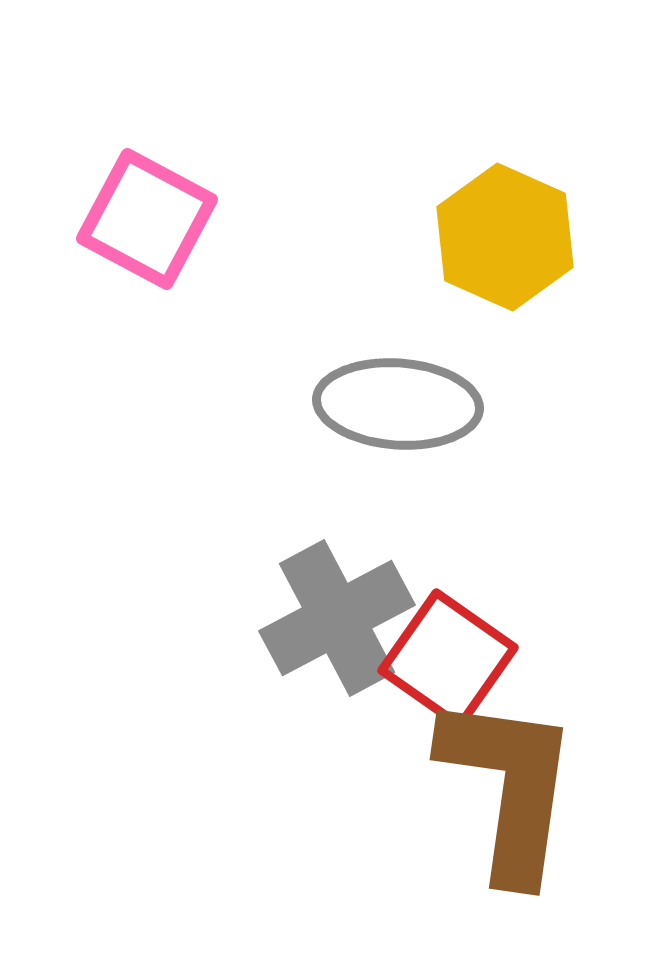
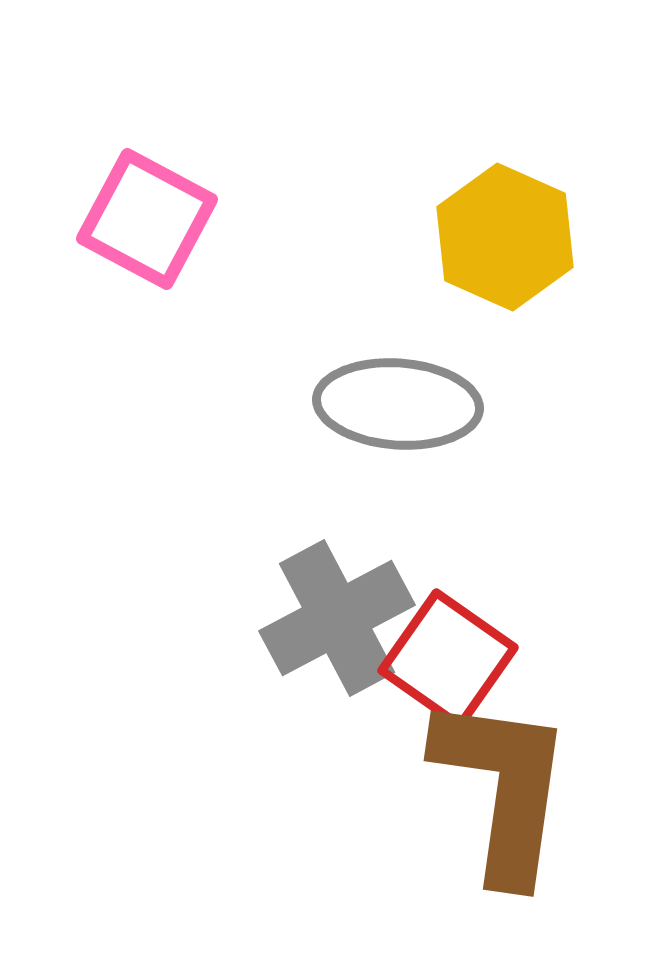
brown L-shape: moved 6 px left, 1 px down
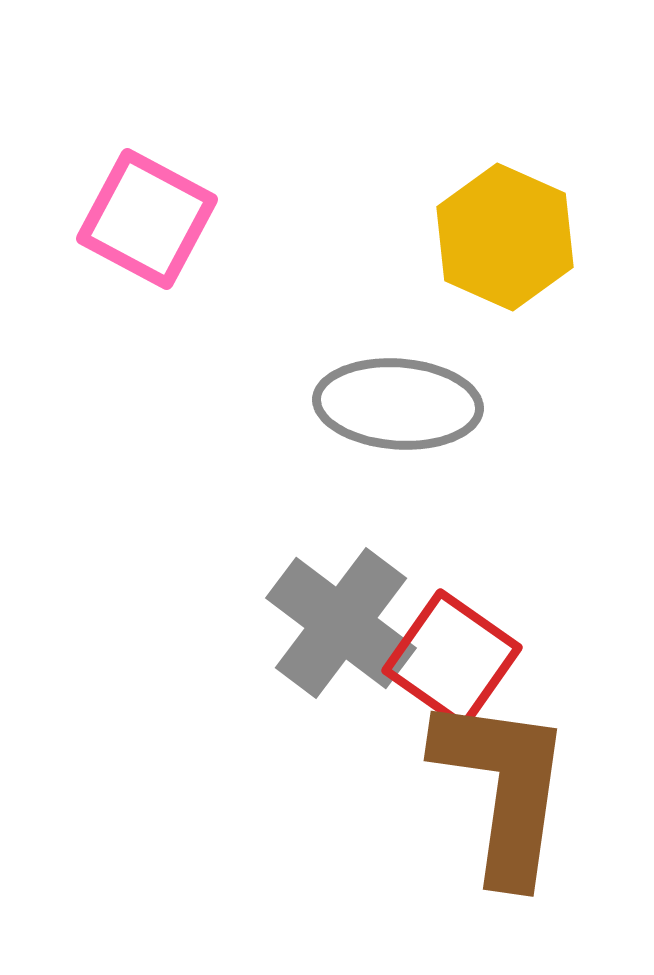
gray cross: moved 4 px right, 5 px down; rotated 25 degrees counterclockwise
red square: moved 4 px right
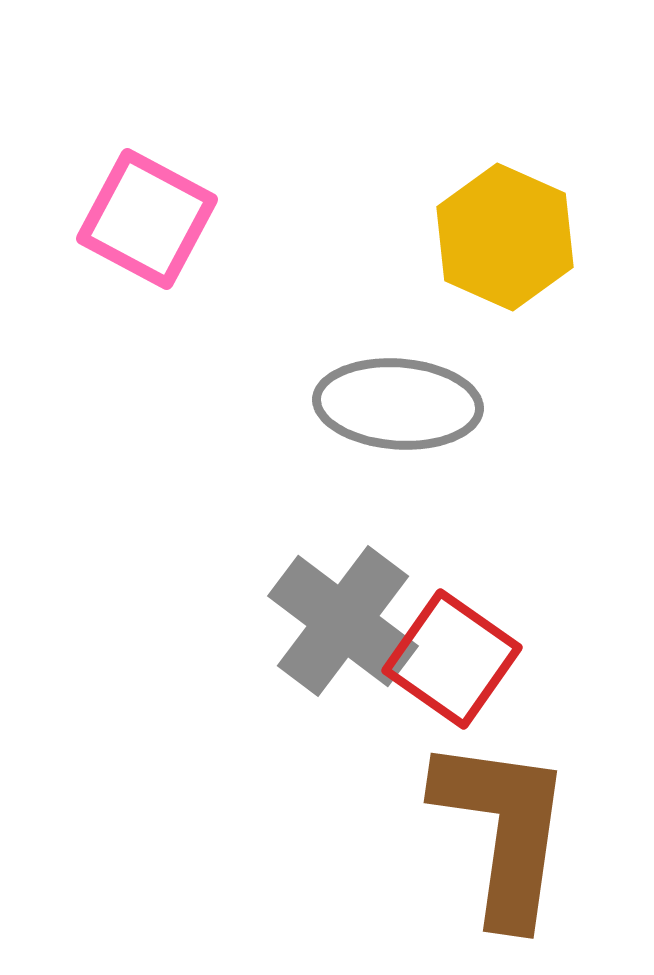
gray cross: moved 2 px right, 2 px up
brown L-shape: moved 42 px down
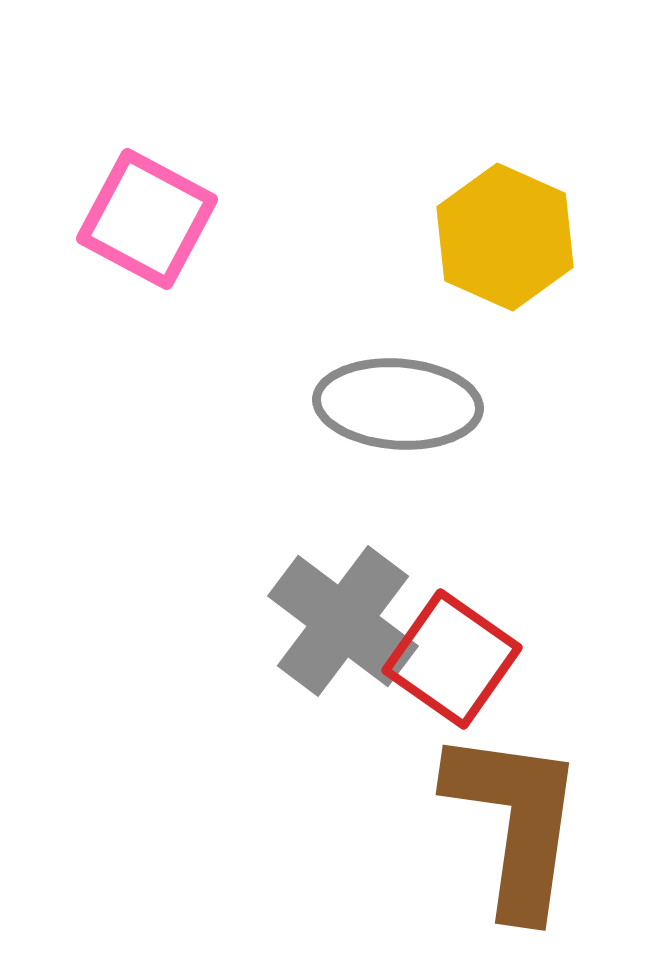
brown L-shape: moved 12 px right, 8 px up
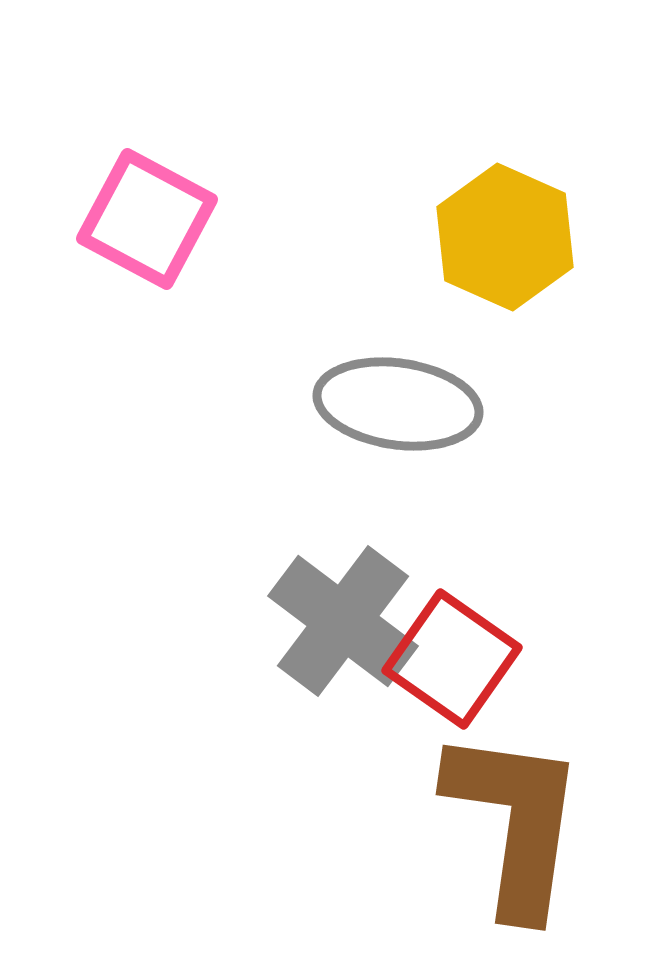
gray ellipse: rotated 4 degrees clockwise
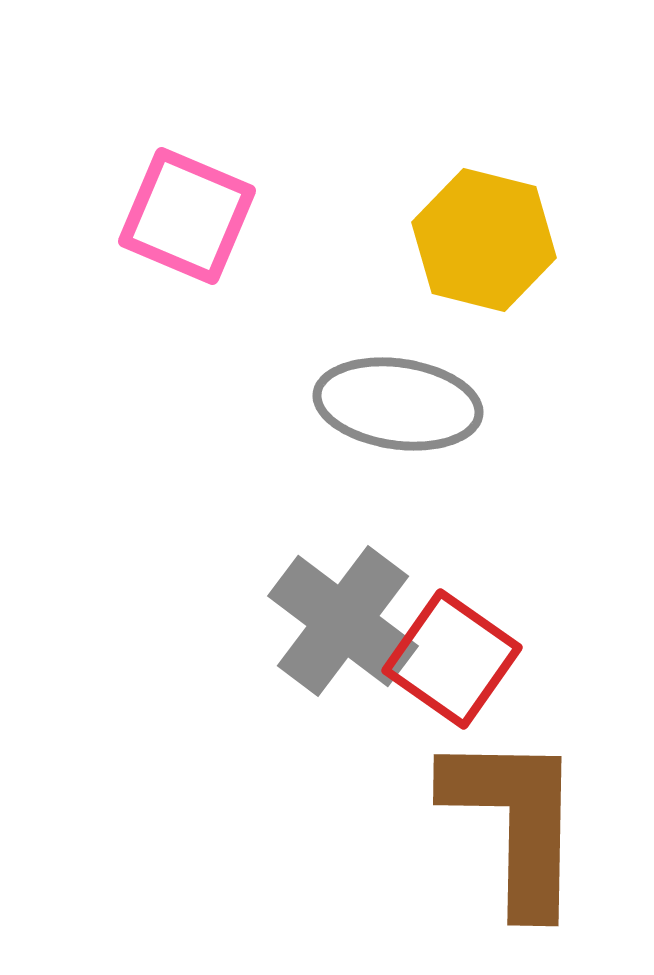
pink square: moved 40 px right, 3 px up; rotated 5 degrees counterclockwise
yellow hexagon: moved 21 px left, 3 px down; rotated 10 degrees counterclockwise
brown L-shape: rotated 7 degrees counterclockwise
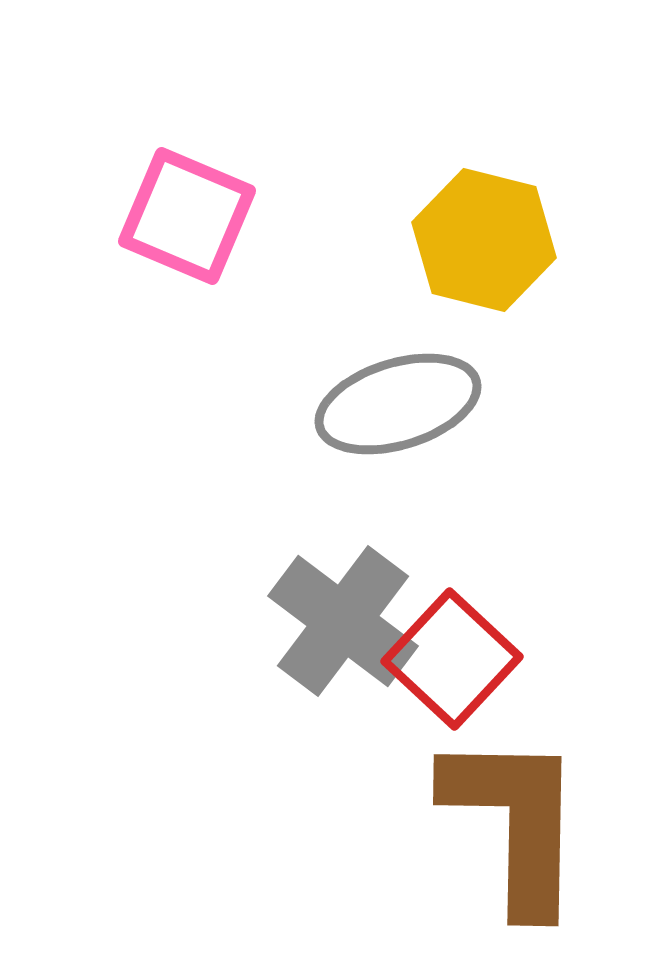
gray ellipse: rotated 25 degrees counterclockwise
red square: rotated 8 degrees clockwise
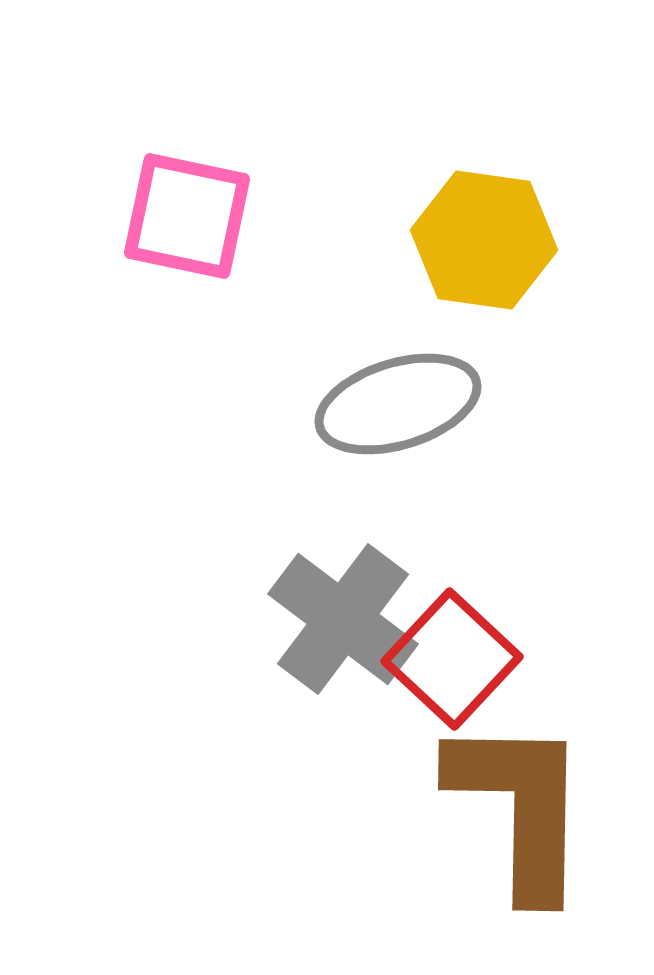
pink square: rotated 11 degrees counterclockwise
yellow hexagon: rotated 6 degrees counterclockwise
gray cross: moved 2 px up
brown L-shape: moved 5 px right, 15 px up
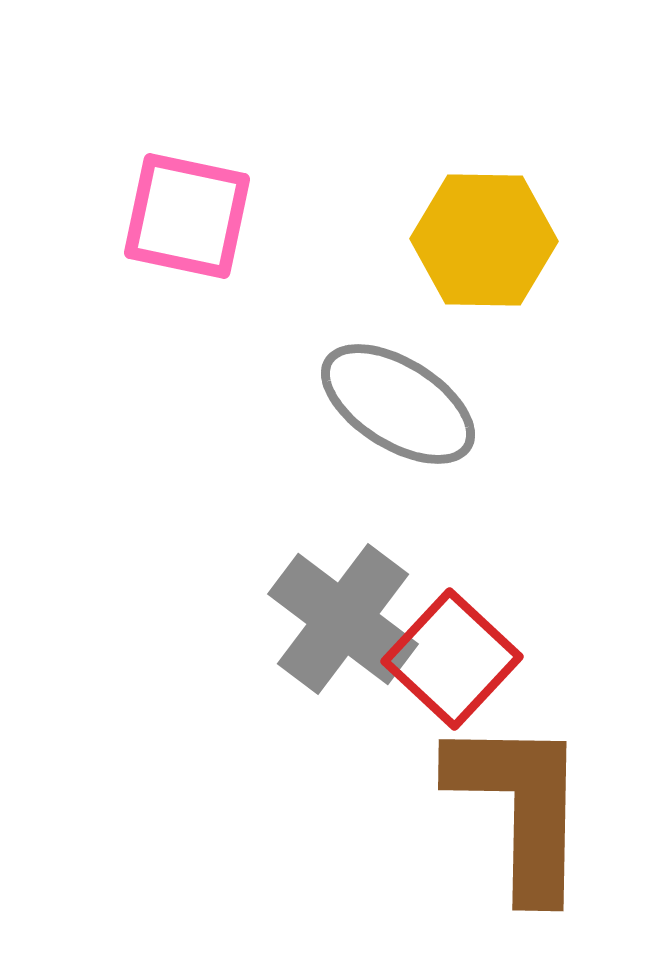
yellow hexagon: rotated 7 degrees counterclockwise
gray ellipse: rotated 49 degrees clockwise
